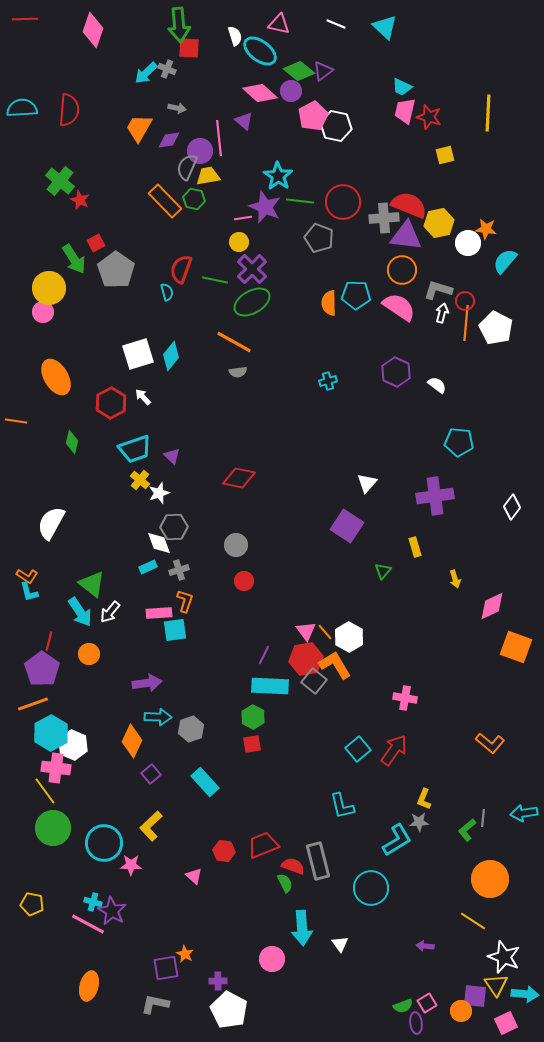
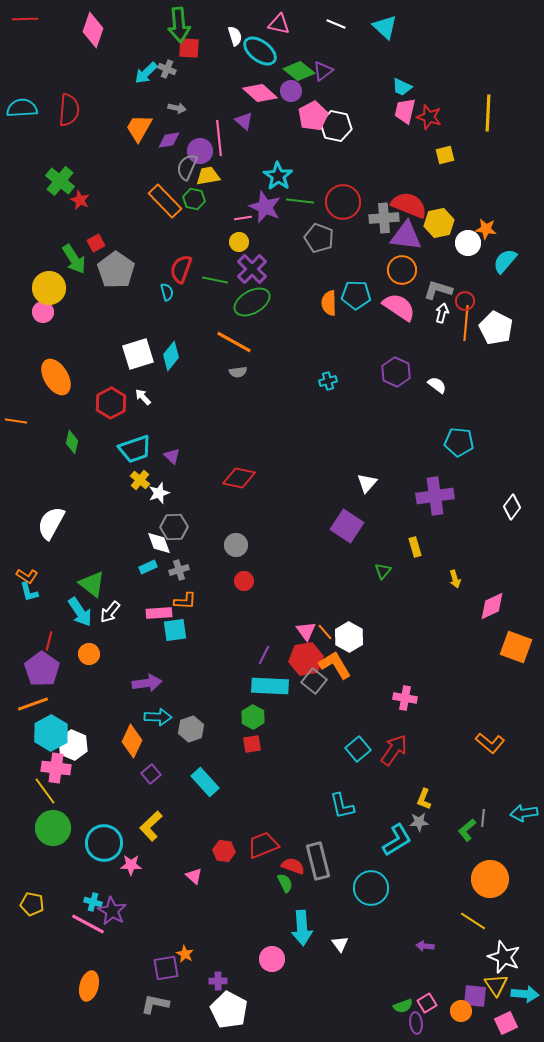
orange L-shape at (185, 601): rotated 75 degrees clockwise
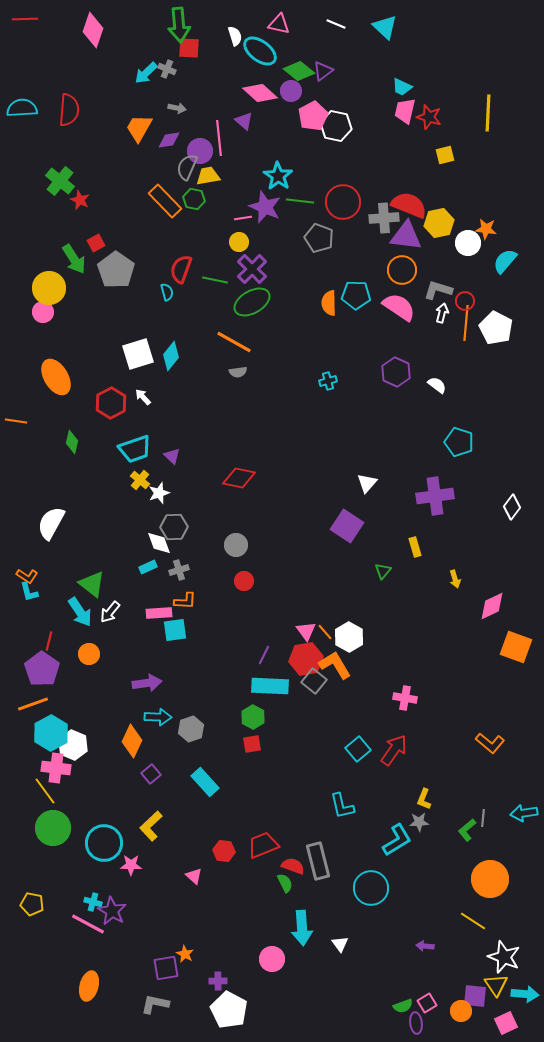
cyan pentagon at (459, 442): rotated 12 degrees clockwise
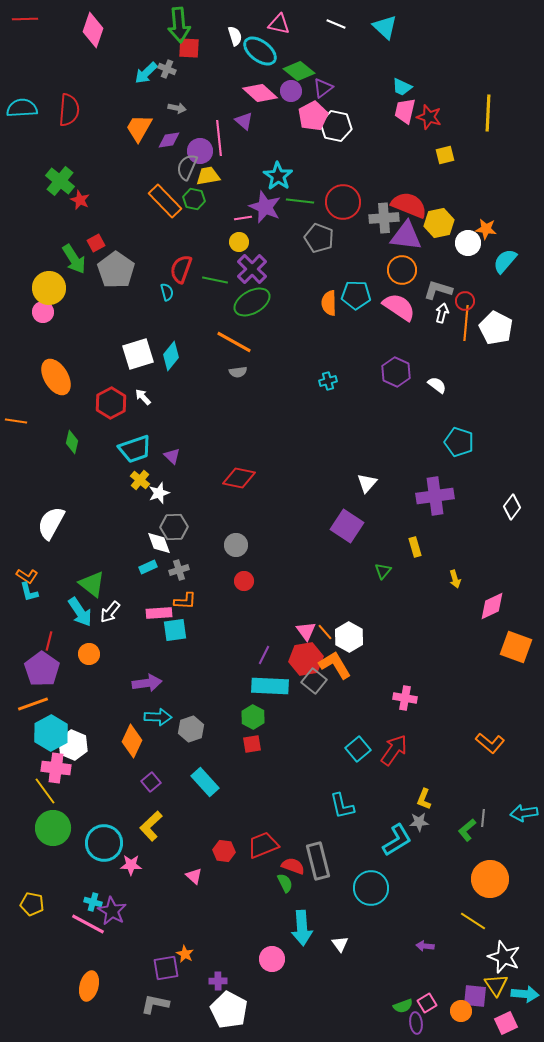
purple triangle at (323, 71): moved 17 px down
purple square at (151, 774): moved 8 px down
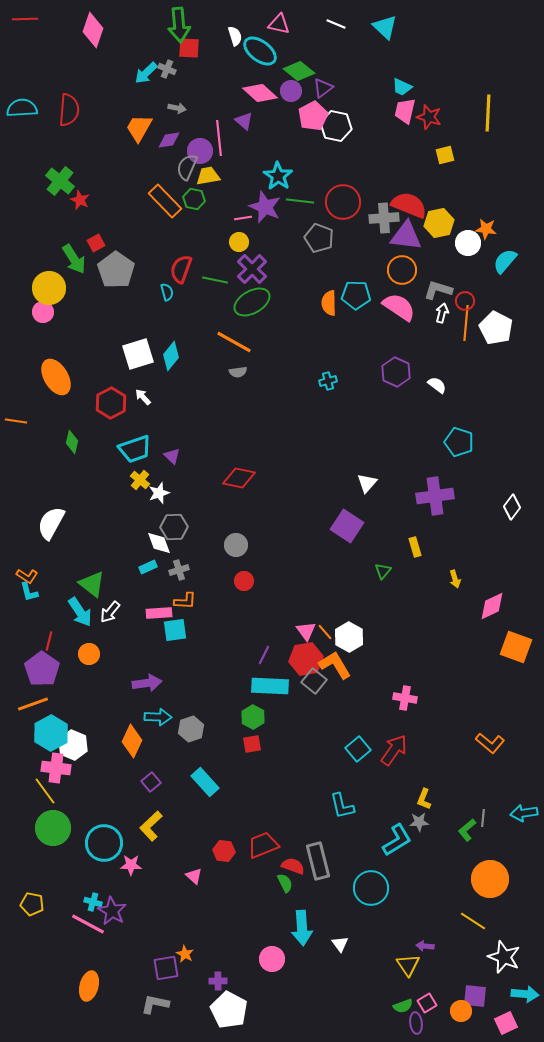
yellow triangle at (496, 985): moved 88 px left, 20 px up
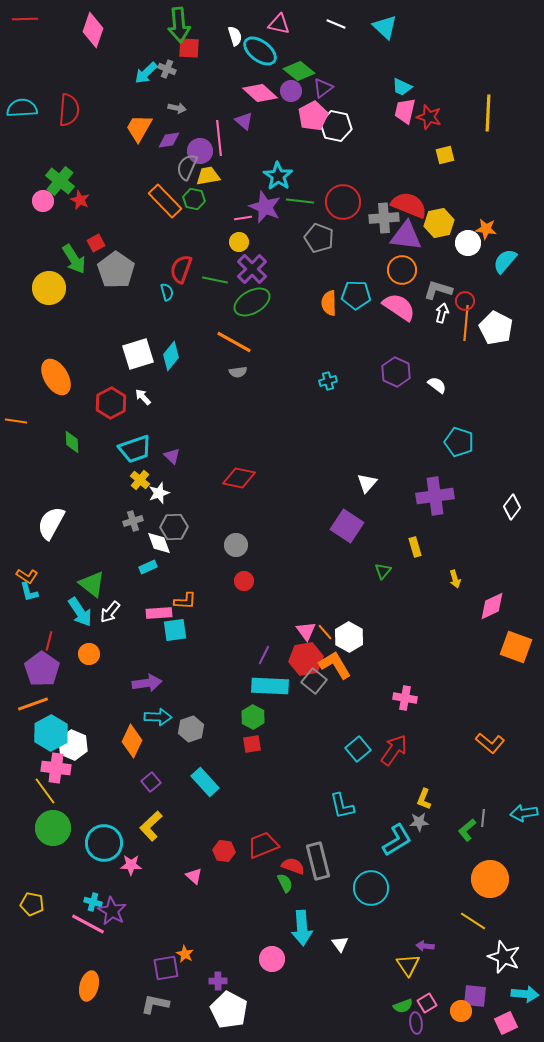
pink circle at (43, 312): moved 111 px up
green diamond at (72, 442): rotated 15 degrees counterclockwise
gray cross at (179, 570): moved 46 px left, 49 px up
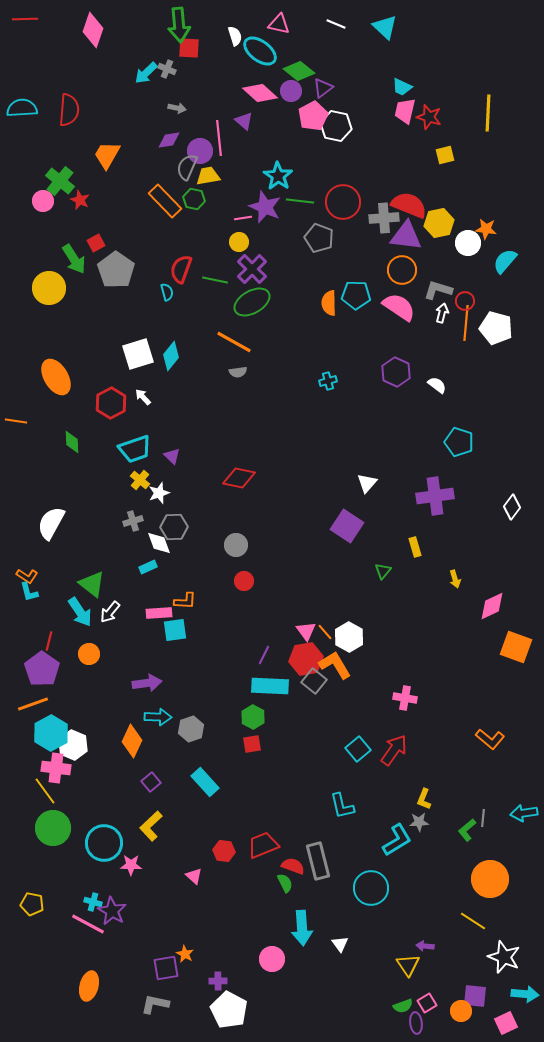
orange trapezoid at (139, 128): moved 32 px left, 27 px down
white pentagon at (496, 328): rotated 12 degrees counterclockwise
orange L-shape at (490, 743): moved 4 px up
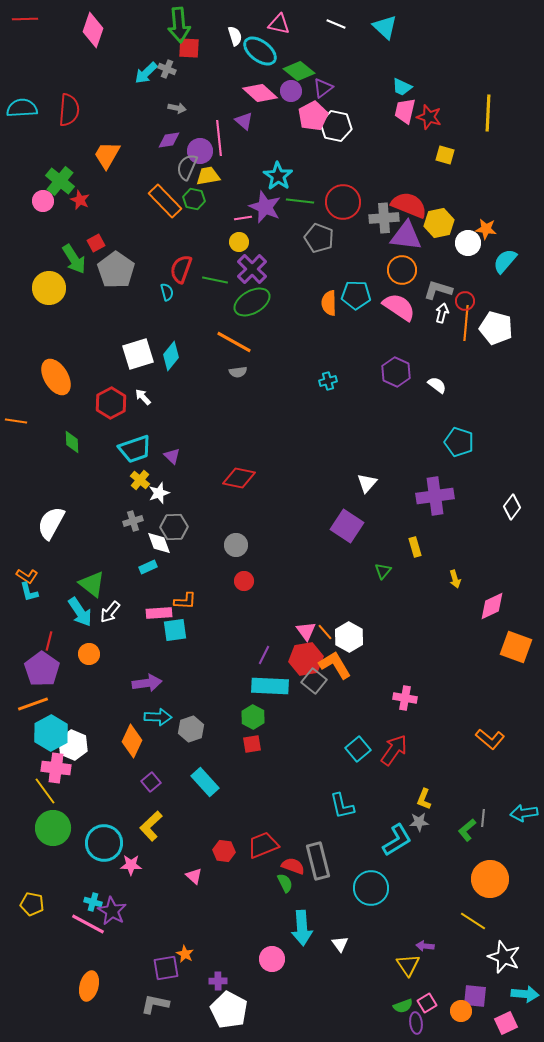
yellow square at (445, 155): rotated 30 degrees clockwise
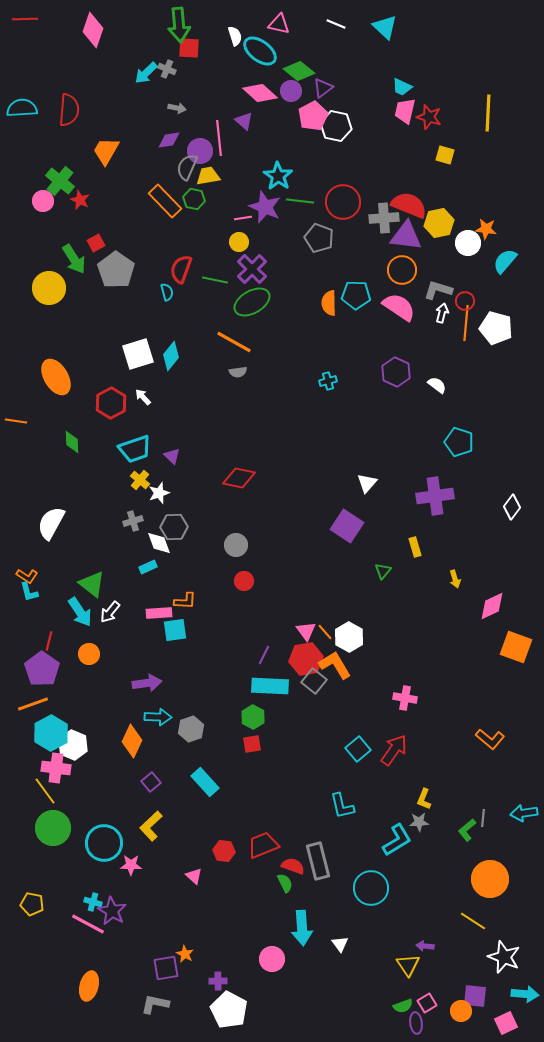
orange trapezoid at (107, 155): moved 1 px left, 4 px up
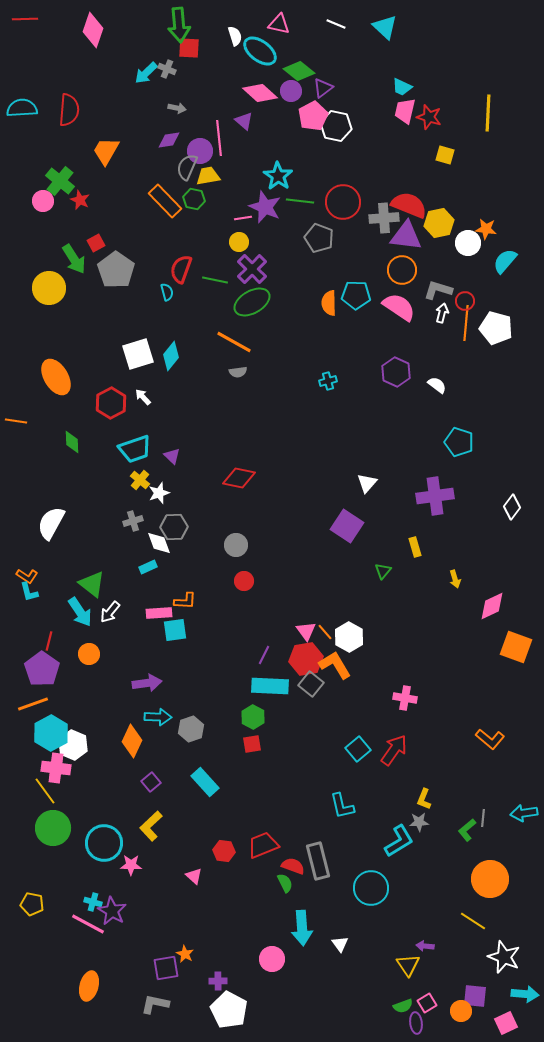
gray square at (314, 681): moved 3 px left, 3 px down
cyan L-shape at (397, 840): moved 2 px right, 1 px down
